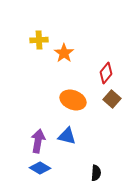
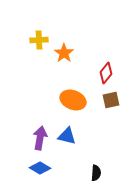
brown square: moved 1 px left, 1 px down; rotated 36 degrees clockwise
purple arrow: moved 2 px right, 3 px up
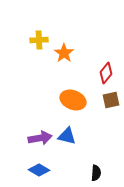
purple arrow: rotated 70 degrees clockwise
blue diamond: moved 1 px left, 2 px down
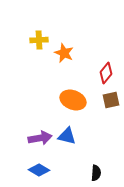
orange star: rotated 12 degrees counterclockwise
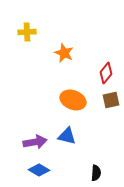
yellow cross: moved 12 px left, 8 px up
purple arrow: moved 5 px left, 4 px down
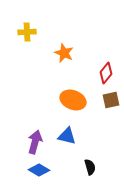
purple arrow: rotated 65 degrees counterclockwise
black semicircle: moved 6 px left, 6 px up; rotated 21 degrees counterclockwise
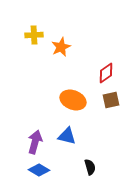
yellow cross: moved 7 px right, 3 px down
orange star: moved 3 px left, 6 px up; rotated 24 degrees clockwise
red diamond: rotated 15 degrees clockwise
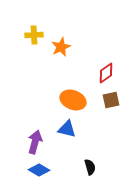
blue triangle: moved 7 px up
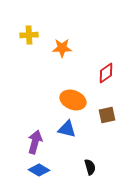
yellow cross: moved 5 px left
orange star: moved 1 px right, 1 px down; rotated 24 degrees clockwise
brown square: moved 4 px left, 15 px down
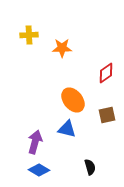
orange ellipse: rotated 30 degrees clockwise
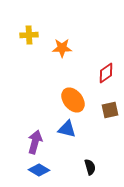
brown square: moved 3 px right, 5 px up
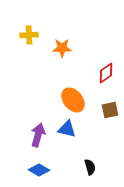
purple arrow: moved 3 px right, 7 px up
